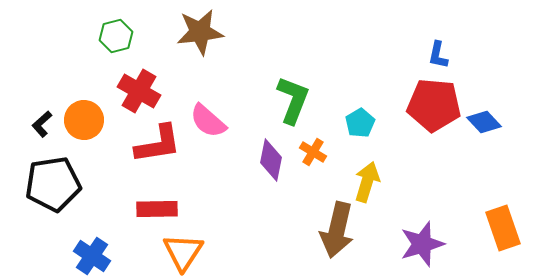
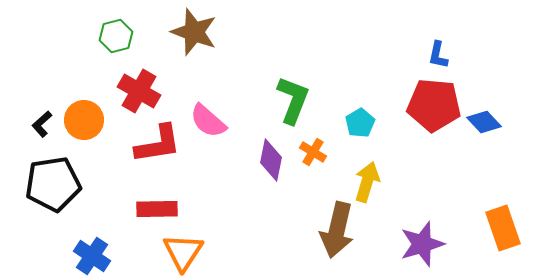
brown star: moved 6 px left; rotated 27 degrees clockwise
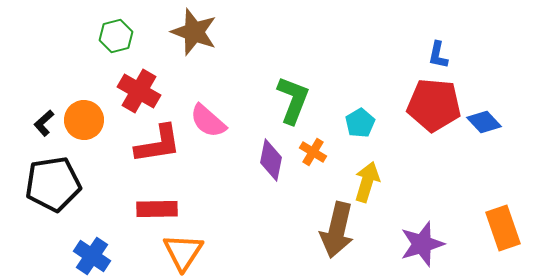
black L-shape: moved 2 px right, 1 px up
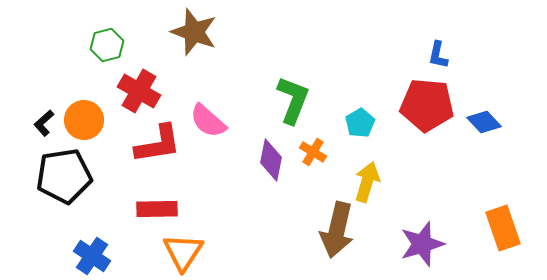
green hexagon: moved 9 px left, 9 px down
red pentagon: moved 7 px left
black pentagon: moved 11 px right, 8 px up
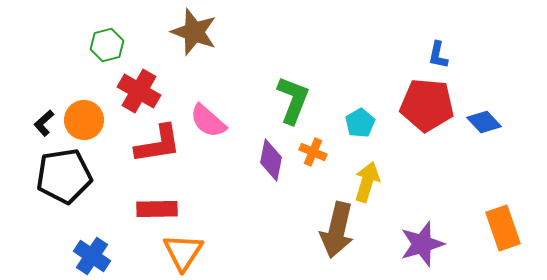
orange cross: rotated 8 degrees counterclockwise
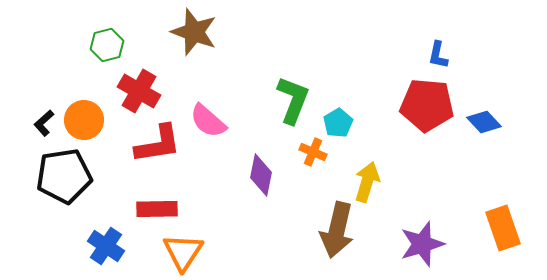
cyan pentagon: moved 22 px left
purple diamond: moved 10 px left, 15 px down
blue cross: moved 14 px right, 10 px up
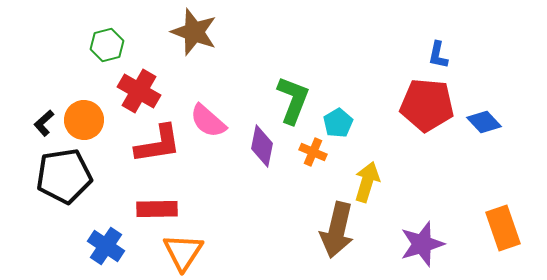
purple diamond: moved 1 px right, 29 px up
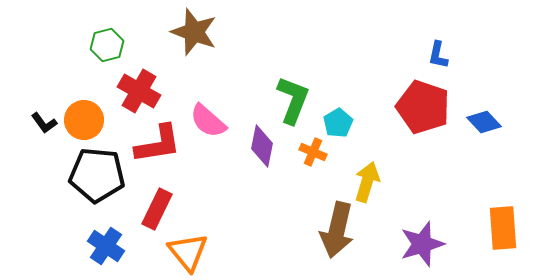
red pentagon: moved 4 px left, 2 px down; rotated 14 degrees clockwise
black L-shape: rotated 84 degrees counterclockwise
black pentagon: moved 33 px right, 1 px up; rotated 14 degrees clockwise
red rectangle: rotated 63 degrees counterclockwise
orange rectangle: rotated 15 degrees clockwise
orange triangle: moved 5 px right; rotated 12 degrees counterclockwise
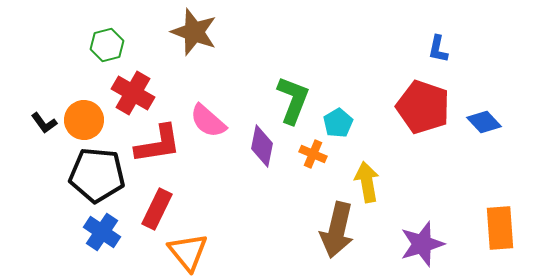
blue L-shape: moved 6 px up
red cross: moved 6 px left, 2 px down
orange cross: moved 2 px down
yellow arrow: rotated 27 degrees counterclockwise
orange rectangle: moved 3 px left
blue cross: moved 4 px left, 14 px up
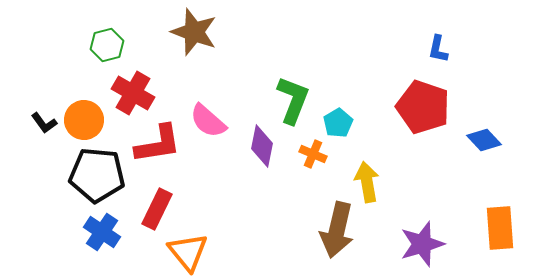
blue diamond: moved 18 px down
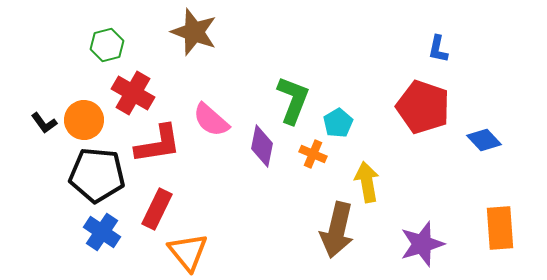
pink semicircle: moved 3 px right, 1 px up
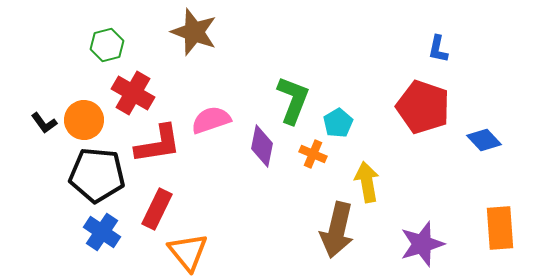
pink semicircle: rotated 120 degrees clockwise
